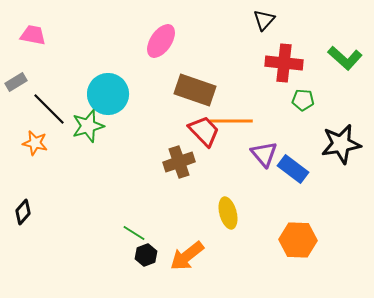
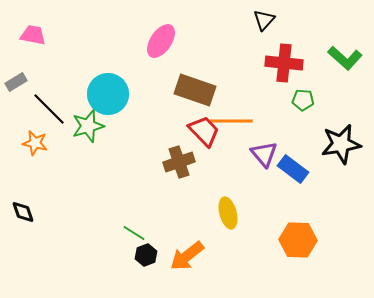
black diamond: rotated 60 degrees counterclockwise
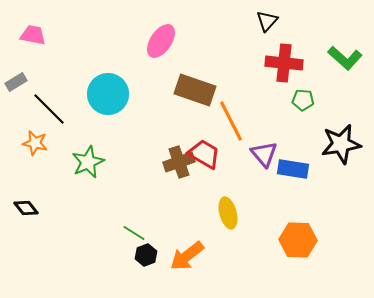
black triangle: moved 3 px right, 1 px down
orange line: rotated 63 degrees clockwise
green star: moved 36 px down; rotated 8 degrees counterclockwise
red trapezoid: moved 23 px down; rotated 16 degrees counterclockwise
blue rectangle: rotated 28 degrees counterclockwise
black diamond: moved 3 px right, 4 px up; rotated 20 degrees counterclockwise
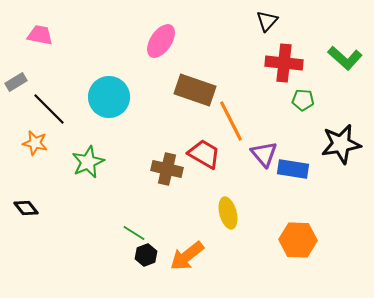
pink trapezoid: moved 7 px right
cyan circle: moved 1 px right, 3 px down
brown cross: moved 12 px left, 7 px down; rotated 32 degrees clockwise
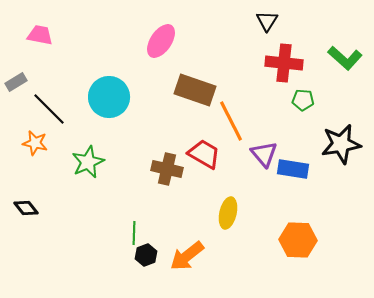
black triangle: rotated 10 degrees counterclockwise
yellow ellipse: rotated 28 degrees clockwise
green line: rotated 60 degrees clockwise
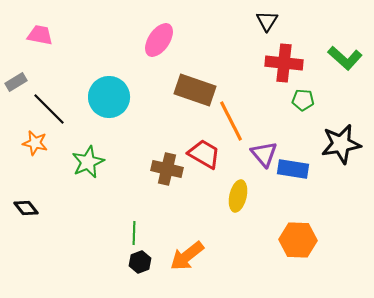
pink ellipse: moved 2 px left, 1 px up
yellow ellipse: moved 10 px right, 17 px up
black hexagon: moved 6 px left, 7 px down
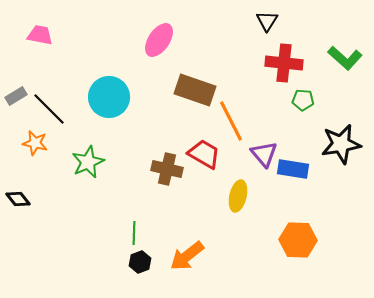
gray rectangle: moved 14 px down
black diamond: moved 8 px left, 9 px up
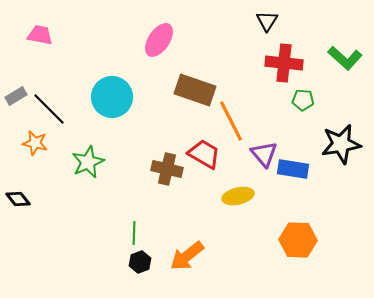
cyan circle: moved 3 px right
yellow ellipse: rotated 64 degrees clockwise
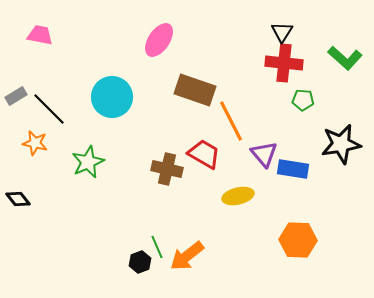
black triangle: moved 15 px right, 11 px down
green line: moved 23 px right, 14 px down; rotated 25 degrees counterclockwise
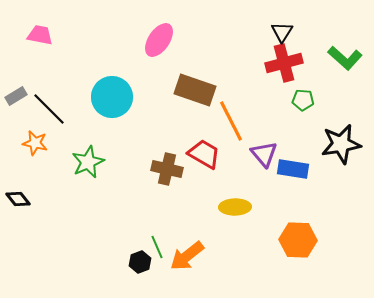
red cross: rotated 21 degrees counterclockwise
yellow ellipse: moved 3 px left, 11 px down; rotated 12 degrees clockwise
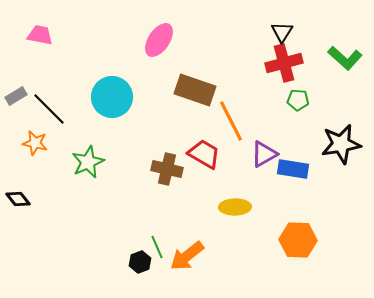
green pentagon: moved 5 px left
purple triangle: rotated 40 degrees clockwise
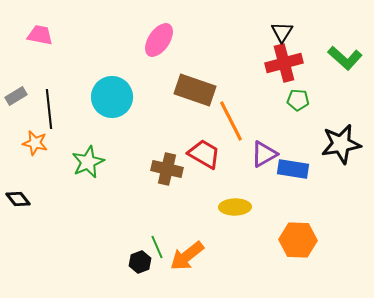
black line: rotated 39 degrees clockwise
